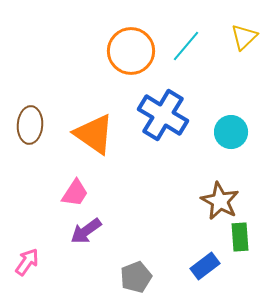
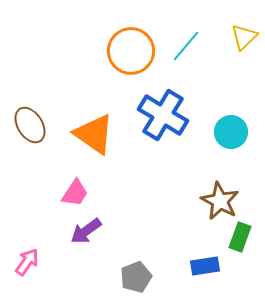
brown ellipse: rotated 36 degrees counterclockwise
green rectangle: rotated 24 degrees clockwise
blue rectangle: rotated 28 degrees clockwise
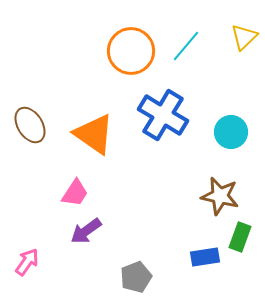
brown star: moved 5 px up; rotated 15 degrees counterclockwise
blue rectangle: moved 9 px up
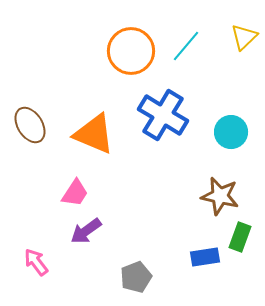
orange triangle: rotated 12 degrees counterclockwise
pink arrow: moved 9 px right; rotated 72 degrees counterclockwise
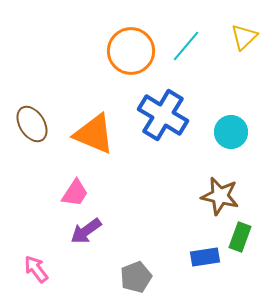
brown ellipse: moved 2 px right, 1 px up
pink arrow: moved 7 px down
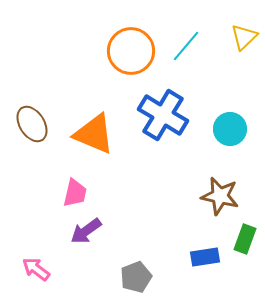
cyan circle: moved 1 px left, 3 px up
pink trapezoid: rotated 20 degrees counterclockwise
green rectangle: moved 5 px right, 2 px down
pink arrow: rotated 16 degrees counterclockwise
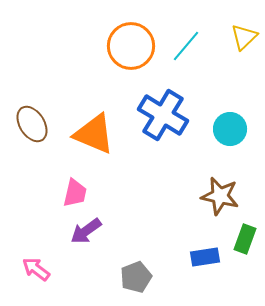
orange circle: moved 5 px up
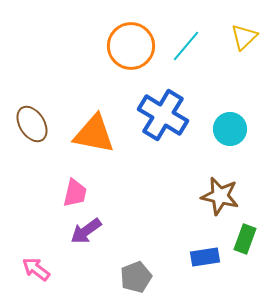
orange triangle: rotated 12 degrees counterclockwise
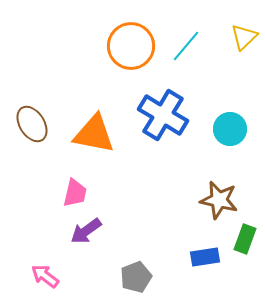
brown star: moved 1 px left, 4 px down
pink arrow: moved 9 px right, 7 px down
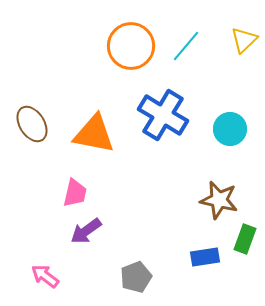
yellow triangle: moved 3 px down
